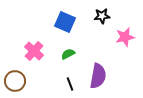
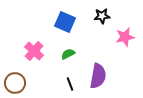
brown circle: moved 2 px down
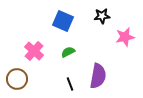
blue square: moved 2 px left, 1 px up
green semicircle: moved 2 px up
brown circle: moved 2 px right, 4 px up
